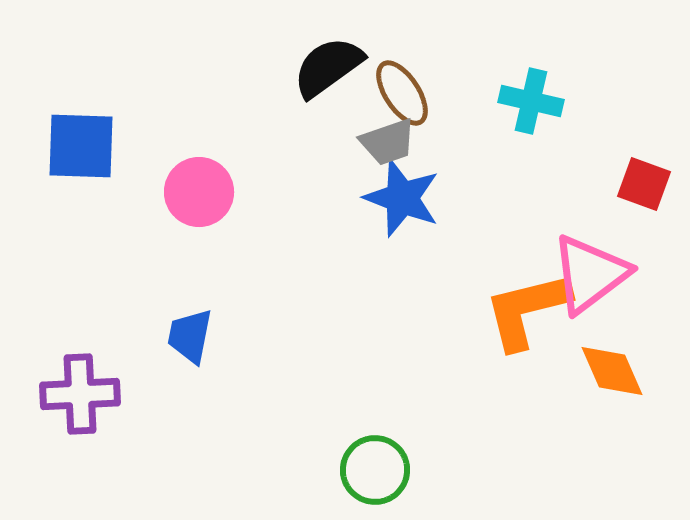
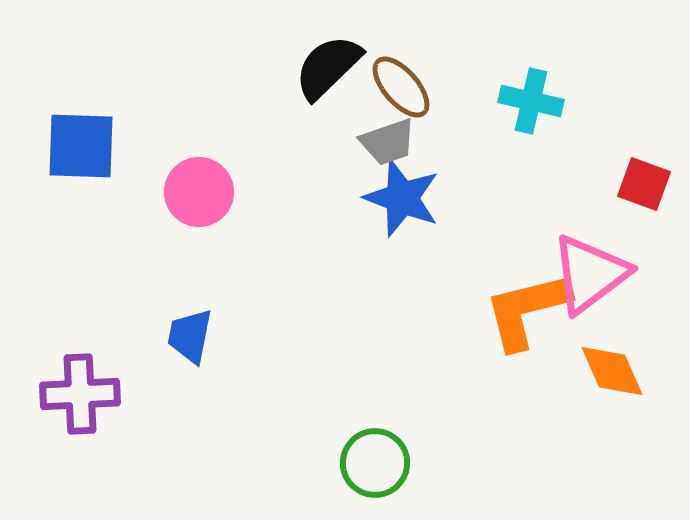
black semicircle: rotated 8 degrees counterclockwise
brown ellipse: moved 1 px left, 6 px up; rotated 8 degrees counterclockwise
green circle: moved 7 px up
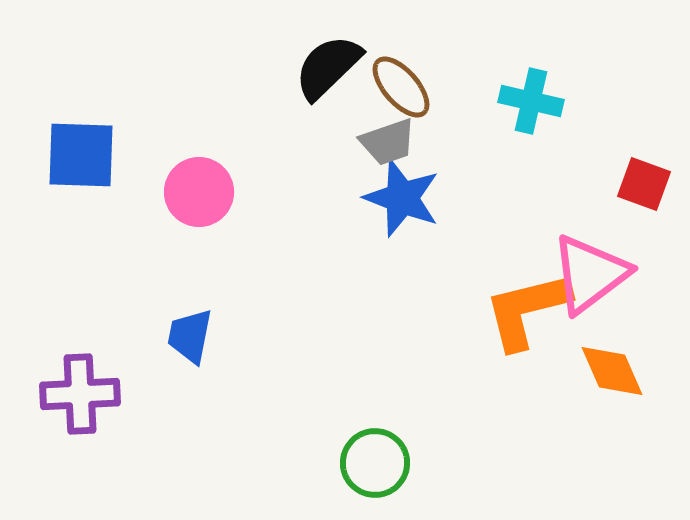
blue square: moved 9 px down
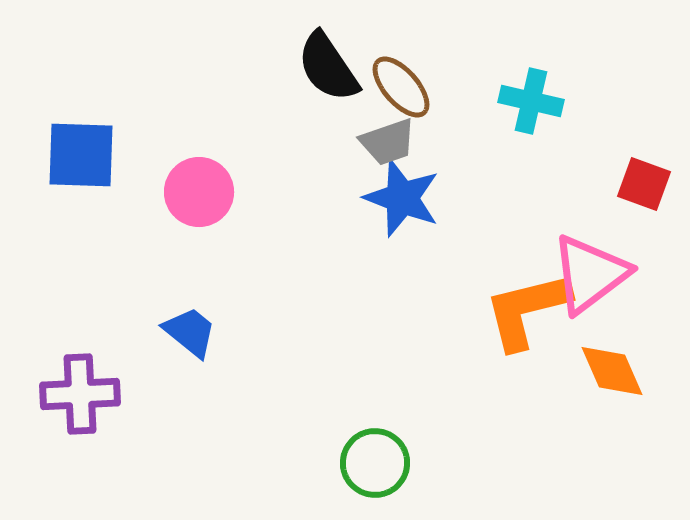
black semicircle: rotated 80 degrees counterclockwise
blue trapezoid: moved 4 px up; rotated 118 degrees clockwise
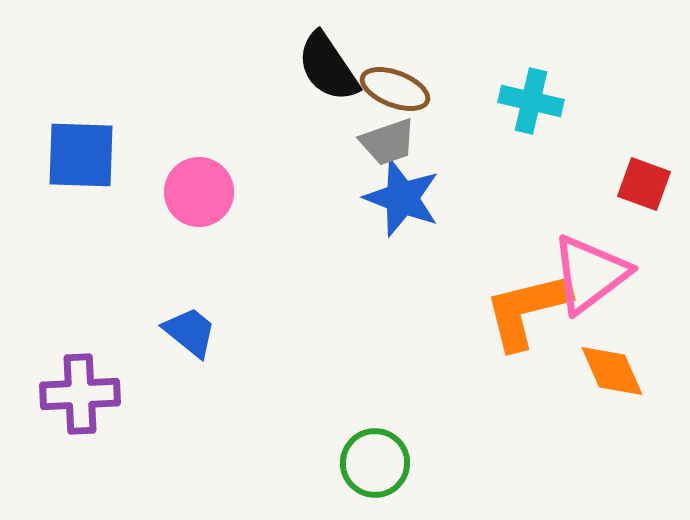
brown ellipse: moved 6 px left, 2 px down; rotated 28 degrees counterclockwise
